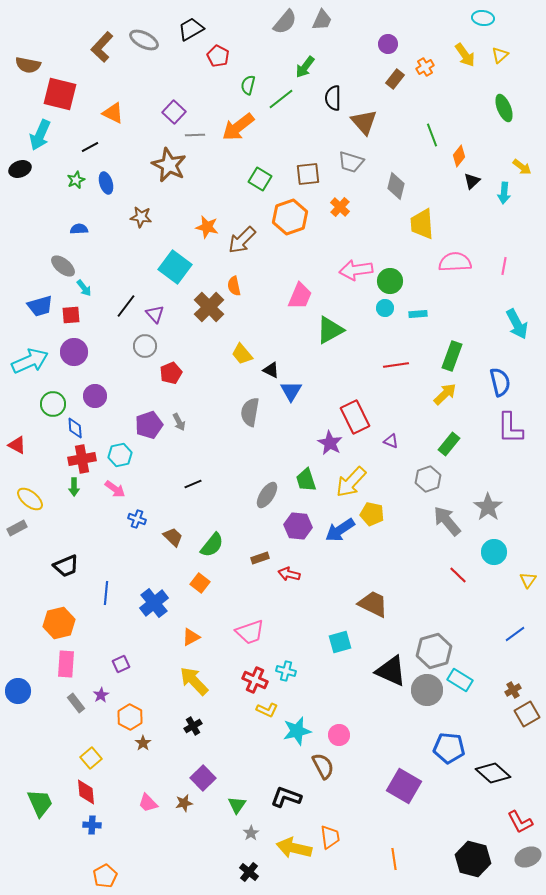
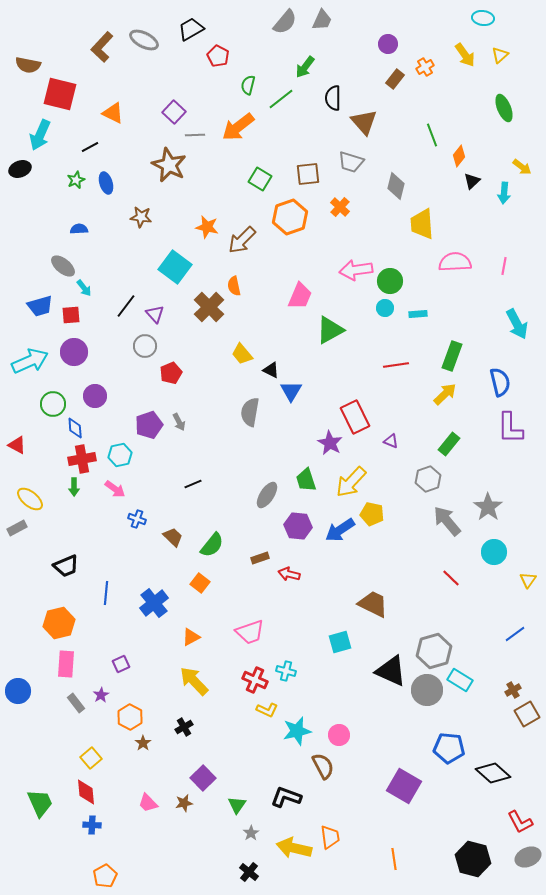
red line at (458, 575): moved 7 px left, 3 px down
black cross at (193, 726): moved 9 px left, 1 px down
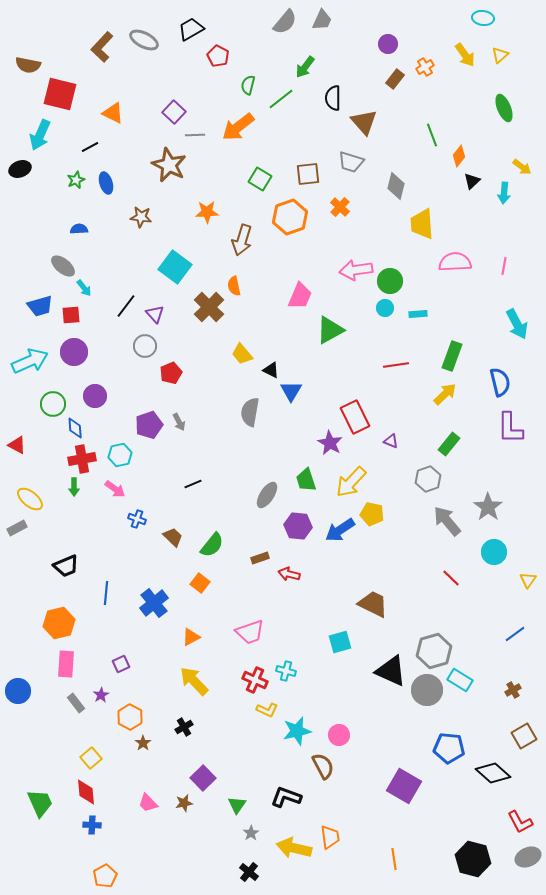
orange star at (207, 227): moved 15 px up; rotated 15 degrees counterclockwise
brown arrow at (242, 240): rotated 28 degrees counterclockwise
brown square at (527, 714): moved 3 px left, 22 px down
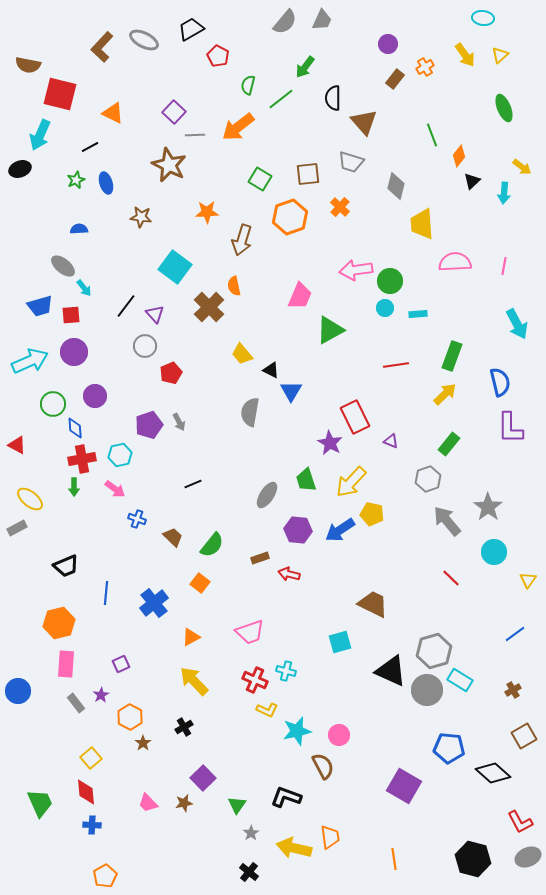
purple hexagon at (298, 526): moved 4 px down
